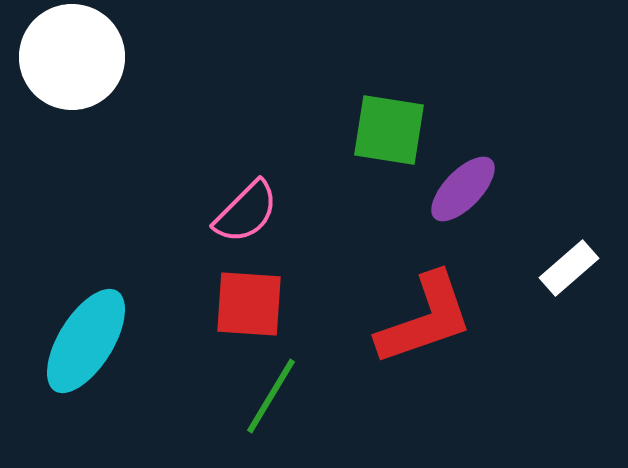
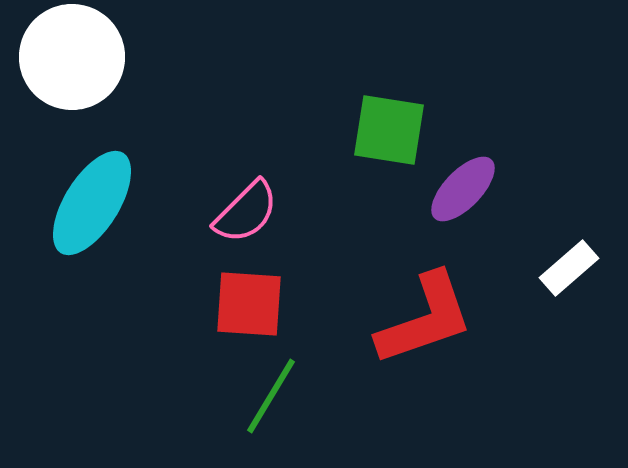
cyan ellipse: moved 6 px right, 138 px up
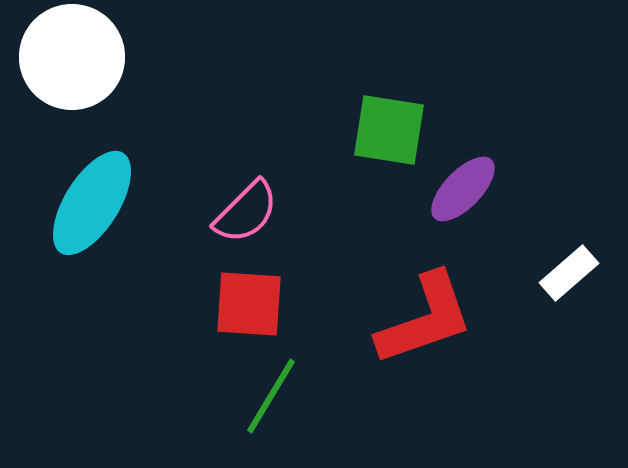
white rectangle: moved 5 px down
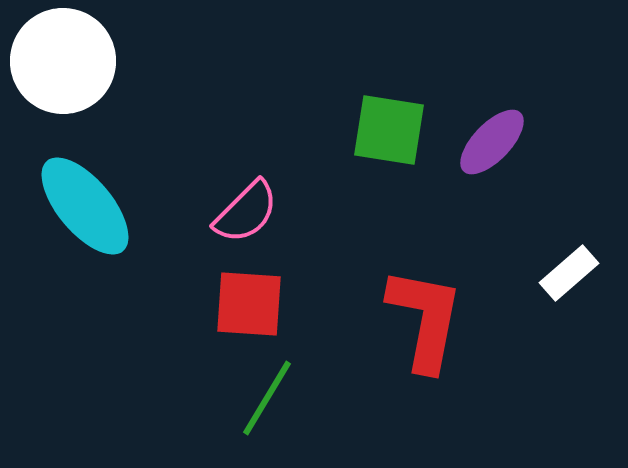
white circle: moved 9 px left, 4 px down
purple ellipse: moved 29 px right, 47 px up
cyan ellipse: moved 7 px left, 3 px down; rotated 72 degrees counterclockwise
red L-shape: rotated 60 degrees counterclockwise
green line: moved 4 px left, 2 px down
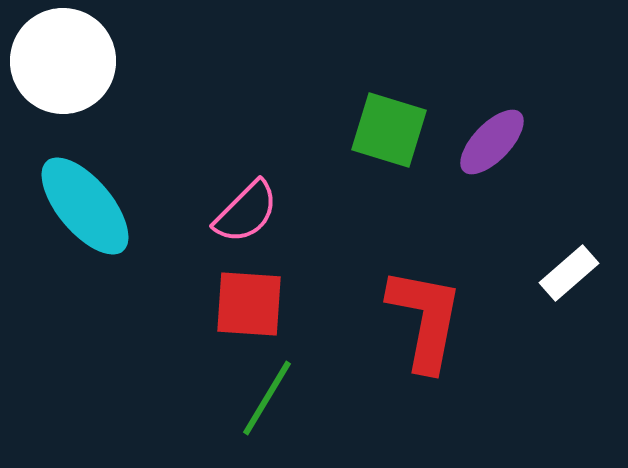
green square: rotated 8 degrees clockwise
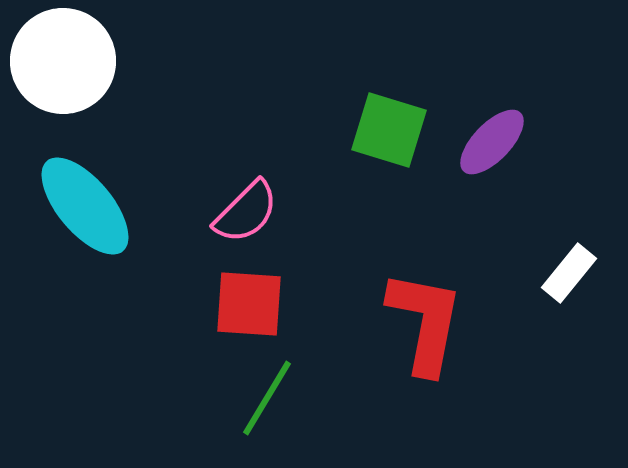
white rectangle: rotated 10 degrees counterclockwise
red L-shape: moved 3 px down
